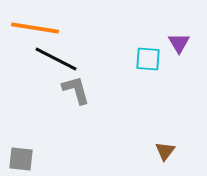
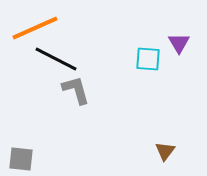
orange line: rotated 33 degrees counterclockwise
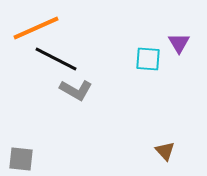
orange line: moved 1 px right
gray L-shape: rotated 136 degrees clockwise
brown triangle: rotated 20 degrees counterclockwise
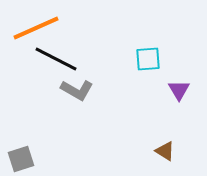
purple triangle: moved 47 px down
cyan square: rotated 8 degrees counterclockwise
gray L-shape: moved 1 px right
brown triangle: rotated 15 degrees counterclockwise
gray square: rotated 24 degrees counterclockwise
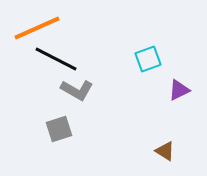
orange line: moved 1 px right
cyan square: rotated 16 degrees counterclockwise
purple triangle: rotated 35 degrees clockwise
gray square: moved 38 px right, 30 px up
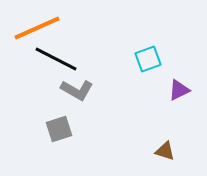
brown triangle: rotated 15 degrees counterclockwise
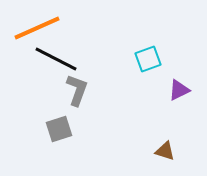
gray L-shape: rotated 100 degrees counterclockwise
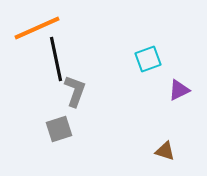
black line: rotated 51 degrees clockwise
gray L-shape: moved 2 px left, 1 px down
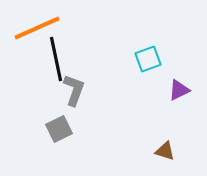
gray L-shape: moved 1 px left, 1 px up
gray square: rotated 8 degrees counterclockwise
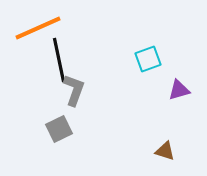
orange line: moved 1 px right
black line: moved 3 px right, 1 px down
purple triangle: rotated 10 degrees clockwise
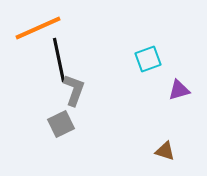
gray square: moved 2 px right, 5 px up
